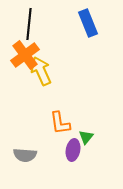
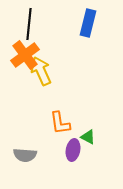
blue rectangle: rotated 36 degrees clockwise
green triangle: moved 2 px right; rotated 42 degrees counterclockwise
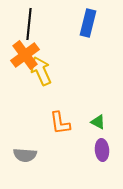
green triangle: moved 10 px right, 15 px up
purple ellipse: moved 29 px right; rotated 15 degrees counterclockwise
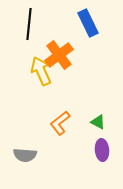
blue rectangle: rotated 40 degrees counterclockwise
orange cross: moved 34 px right
orange L-shape: rotated 60 degrees clockwise
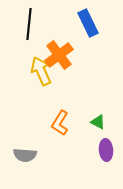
orange L-shape: rotated 20 degrees counterclockwise
purple ellipse: moved 4 px right
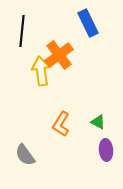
black line: moved 7 px left, 7 px down
yellow arrow: rotated 16 degrees clockwise
orange L-shape: moved 1 px right, 1 px down
gray semicircle: rotated 50 degrees clockwise
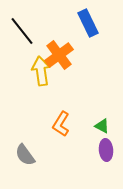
black line: rotated 44 degrees counterclockwise
green triangle: moved 4 px right, 4 px down
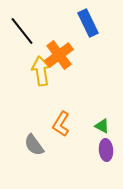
gray semicircle: moved 9 px right, 10 px up
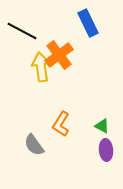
black line: rotated 24 degrees counterclockwise
yellow arrow: moved 4 px up
